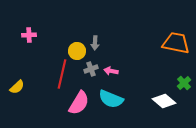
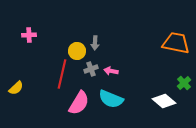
yellow semicircle: moved 1 px left, 1 px down
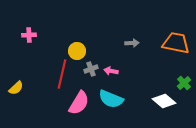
gray arrow: moved 37 px right; rotated 96 degrees counterclockwise
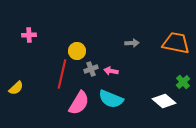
green cross: moved 1 px left, 1 px up
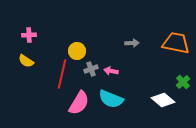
yellow semicircle: moved 10 px right, 27 px up; rotated 77 degrees clockwise
white diamond: moved 1 px left, 1 px up
